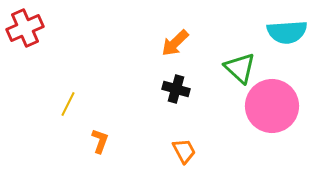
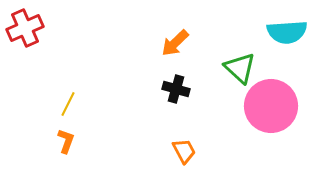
pink circle: moved 1 px left
orange L-shape: moved 34 px left
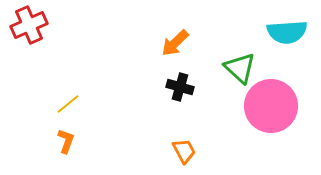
red cross: moved 4 px right, 3 px up
black cross: moved 4 px right, 2 px up
yellow line: rotated 25 degrees clockwise
